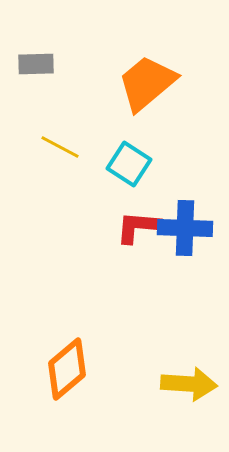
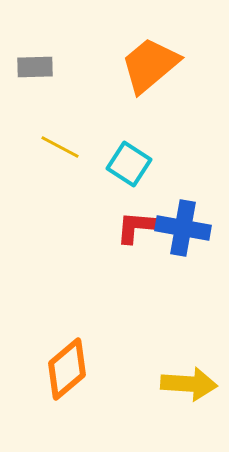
gray rectangle: moved 1 px left, 3 px down
orange trapezoid: moved 3 px right, 18 px up
blue cross: moved 2 px left; rotated 8 degrees clockwise
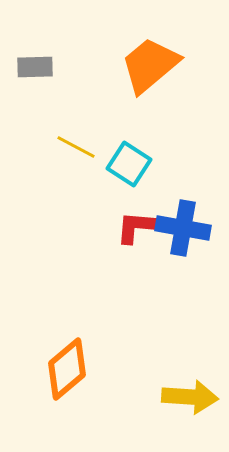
yellow line: moved 16 px right
yellow arrow: moved 1 px right, 13 px down
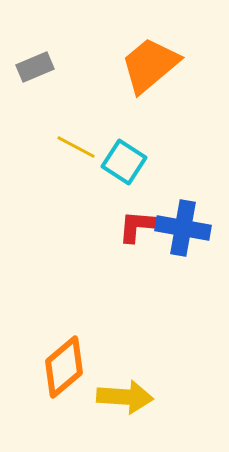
gray rectangle: rotated 21 degrees counterclockwise
cyan square: moved 5 px left, 2 px up
red L-shape: moved 2 px right, 1 px up
orange diamond: moved 3 px left, 2 px up
yellow arrow: moved 65 px left
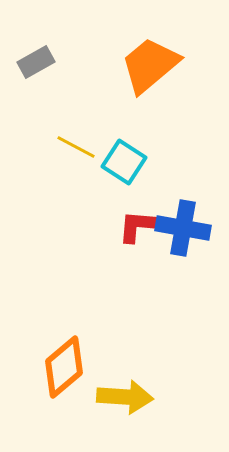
gray rectangle: moved 1 px right, 5 px up; rotated 6 degrees counterclockwise
